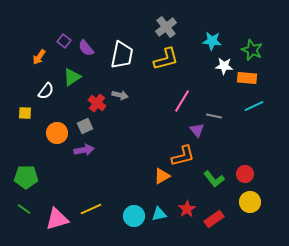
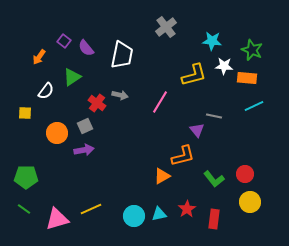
yellow L-shape: moved 28 px right, 16 px down
pink line: moved 22 px left, 1 px down
red rectangle: rotated 48 degrees counterclockwise
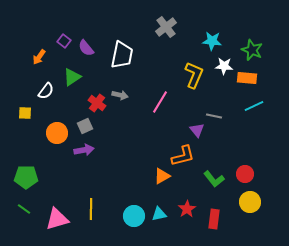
yellow L-shape: rotated 52 degrees counterclockwise
yellow line: rotated 65 degrees counterclockwise
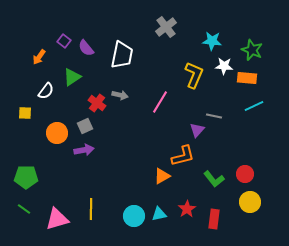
purple triangle: rotated 21 degrees clockwise
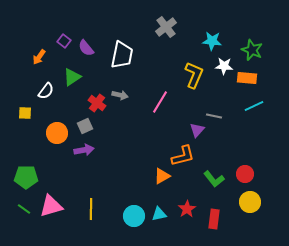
pink triangle: moved 6 px left, 13 px up
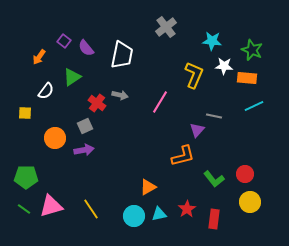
orange circle: moved 2 px left, 5 px down
orange triangle: moved 14 px left, 11 px down
yellow line: rotated 35 degrees counterclockwise
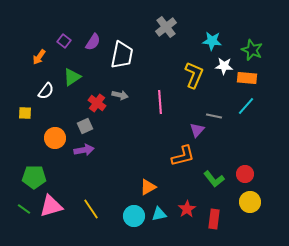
purple semicircle: moved 7 px right, 6 px up; rotated 108 degrees counterclockwise
pink line: rotated 35 degrees counterclockwise
cyan line: moved 8 px left; rotated 24 degrees counterclockwise
green pentagon: moved 8 px right
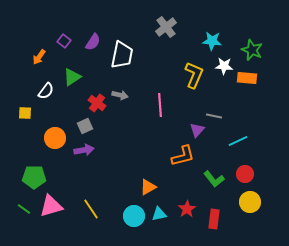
pink line: moved 3 px down
cyan line: moved 8 px left, 35 px down; rotated 24 degrees clockwise
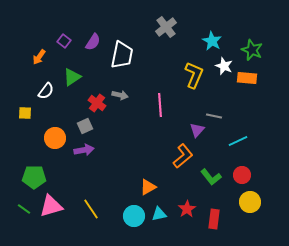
cyan star: rotated 24 degrees clockwise
white star: rotated 18 degrees clockwise
orange L-shape: rotated 25 degrees counterclockwise
red circle: moved 3 px left, 1 px down
green L-shape: moved 3 px left, 2 px up
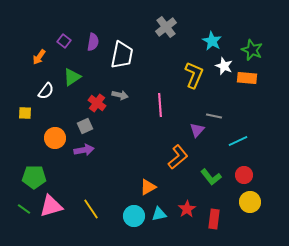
purple semicircle: rotated 24 degrees counterclockwise
orange L-shape: moved 5 px left, 1 px down
red circle: moved 2 px right
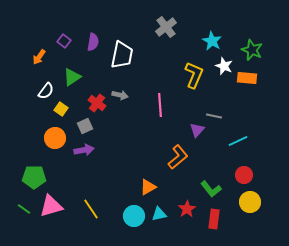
yellow square: moved 36 px right, 4 px up; rotated 32 degrees clockwise
green L-shape: moved 12 px down
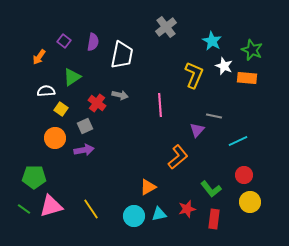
white semicircle: rotated 132 degrees counterclockwise
red star: rotated 18 degrees clockwise
